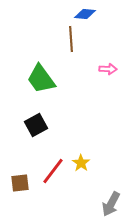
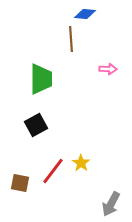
green trapezoid: rotated 144 degrees counterclockwise
brown square: rotated 18 degrees clockwise
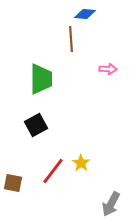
brown square: moved 7 px left
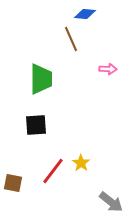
brown line: rotated 20 degrees counterclockwise
black square: rotated 25 degrees clockwise
gray arrow: moved 2 px up; rotated 80 degrees counterclockwise
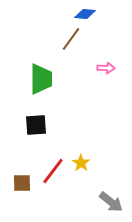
brown line: rotated 60 degrees clockwise
pink arrow: moved 2 px left, 1 px up
brown square: moved 9 px right; rotated 12 degrees counterclockwise
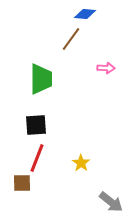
red line: moved 16 px left, 13 px up; rotated 16 degrees counterclockwise
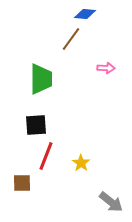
red line: moved 9 px right, 2 px up
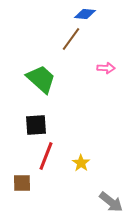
green trapezoid: rotated 48 degrees counterclockwise
